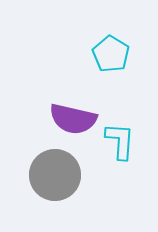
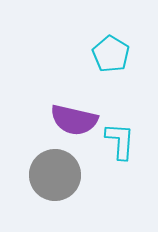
purple semicircle: moved 1 px right, 1 px down
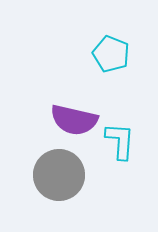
cyan pentagon: rotated 9 degrees counterclockwise
gray circle: moved 4 px right
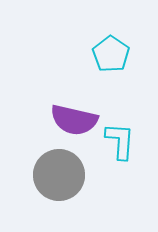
cyan pentagon: rotated 12 degrees clockwise
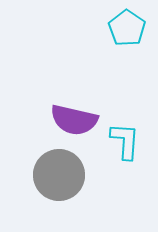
cyan pentagon: moved 16 px right, 26 px up
cyan L-shape: moved 5 px right
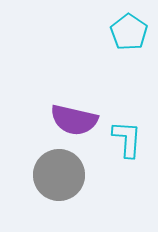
cyan pentagon: moved 2 px right, 4 px down
cyan L-shape: moved 2 px right, 2 px up
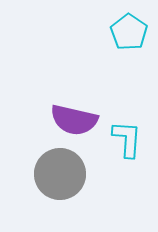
gray circle: moved 1 px right, 1 px up
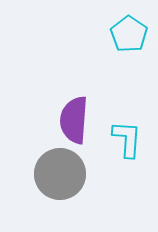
cyan pentagon: moved 2 px down
purple semicircle: rotated 81 degrees clockwise
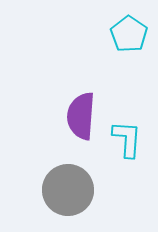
purple semicircle: moved 7 px right, 4 px up
gray circle: moved 8 px right, 16 px down
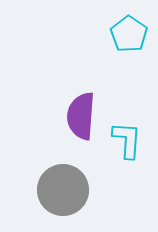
cyan L-shape: moved 1 px down
gray circle: moved 5 px left
